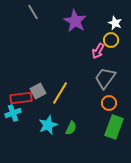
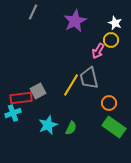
gray line: rotated 56 degrees clockwise
purple star: rotated 15 degrees clockwise
gray trapezoid: moved 16 px left; rotated 50 degrees counterclockwise
yellow line: moved 11 px right, 8 px up
green rectangle: rotated 75 degrees counterclockwise
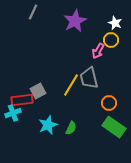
red rectangle: moved 1 px right, 2 px down
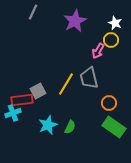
yellow line: moved 5 px left, 1 px up
green semicircle: moved 1 px left, 1 px up
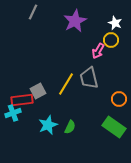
orange circle: moved 10 px right, 4 px up
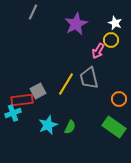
purple star: moved 1 px right, 3 px down
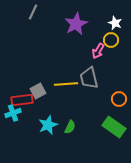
yellow line: rotated 55 degrees clockwise
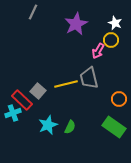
yellow line: rotated 10 degrees counterclockwise
gray square: rotated 21 degrees counterclockwise
red rectangle: rotated 50 degrees clockwise
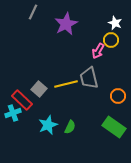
purple star: moved 10 px left
gray square: moved 1 px right, 2 px up
orange circle: moved 1 px left, 3 px up
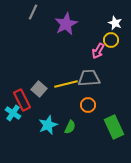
gray trapezoid: rotated 100 degrees clockwise
orange circle: moved 30 px left, 9 px down
red rectangle: rotated 20 degrees clockwise
cyan cross: rotated 35 degrees counterclockwise
green rectangle: rotated 30 degrees clockwise
